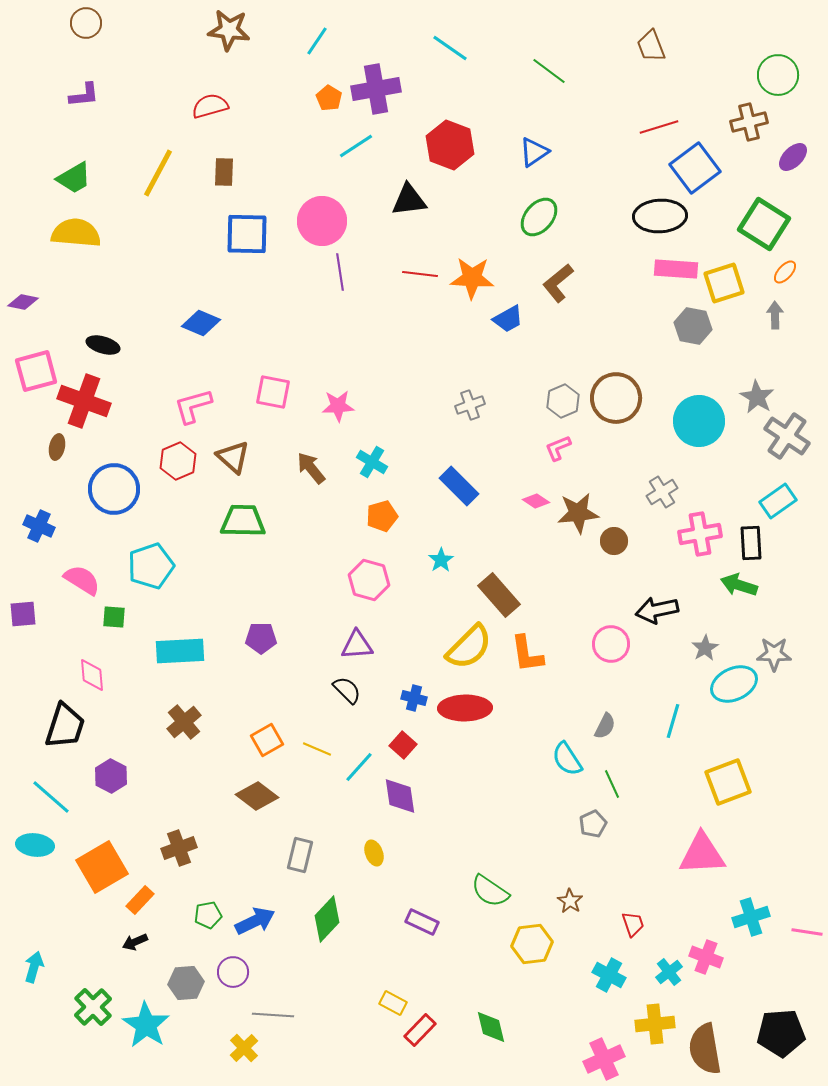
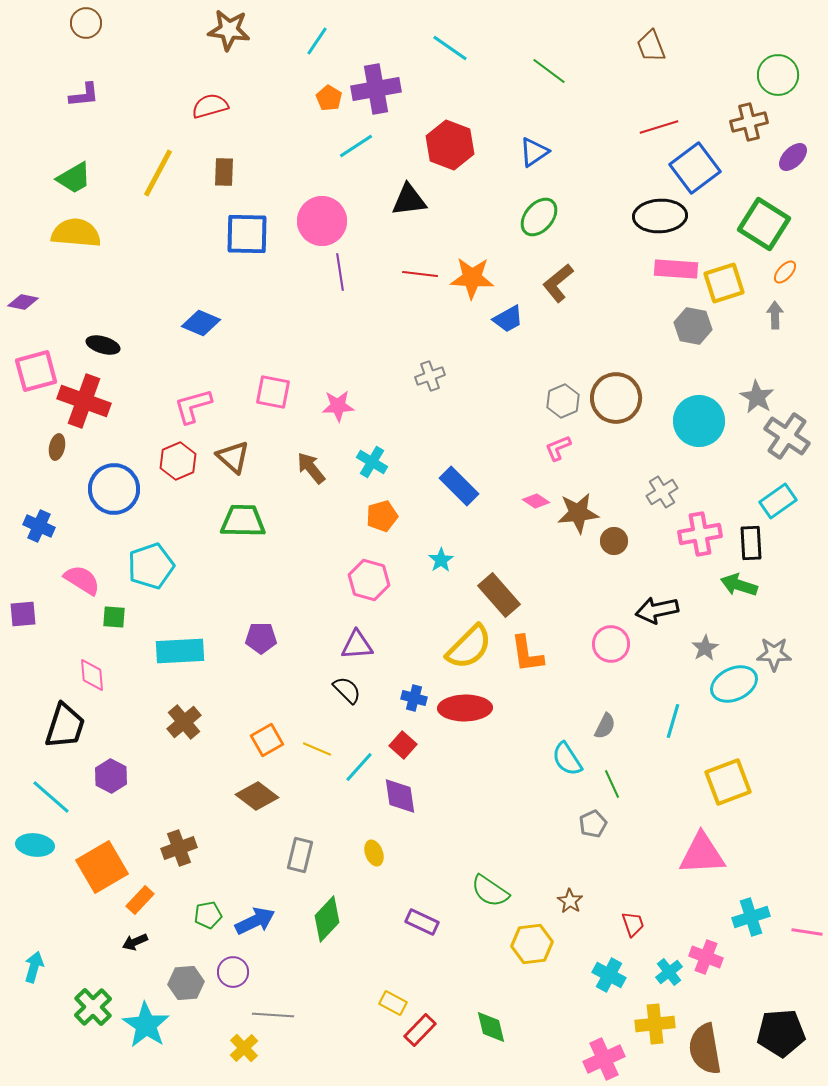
gray cross at (470, 405): moved 40 px left, 29 px up
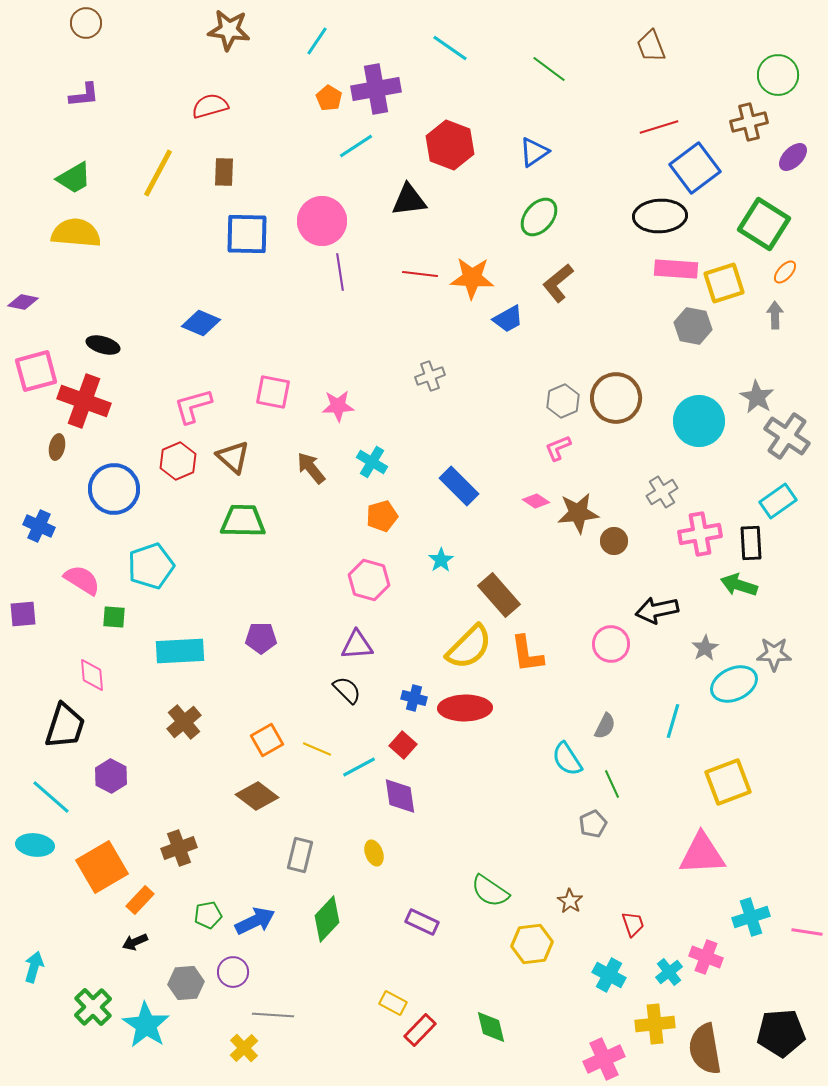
green line at (549, 71): moved 2 px up
cyan line at (359, 767): rotated 20 degrees clockwise
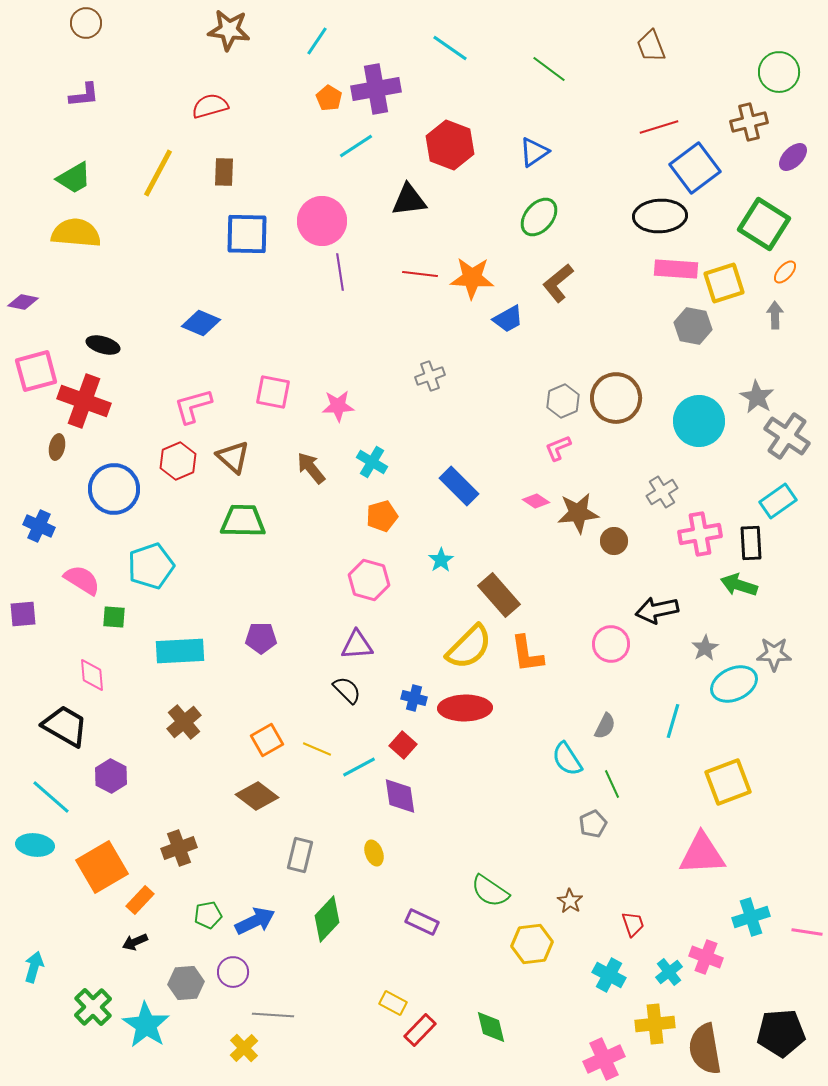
green circle at (778, 75): moved 1 px right, 3 px up
black trapezoid at (65, 726): rotated 78 degrees counterclockwise
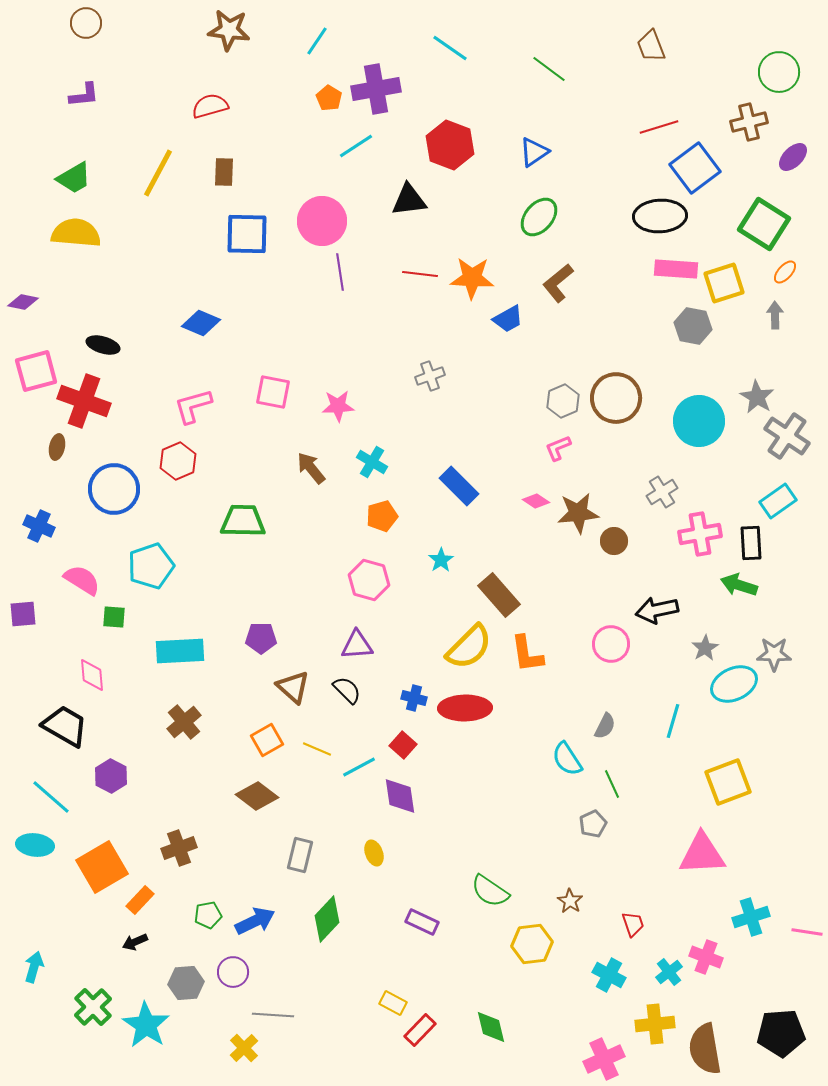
brown triangle at (233, 457): moved 60 px right, 230 px down
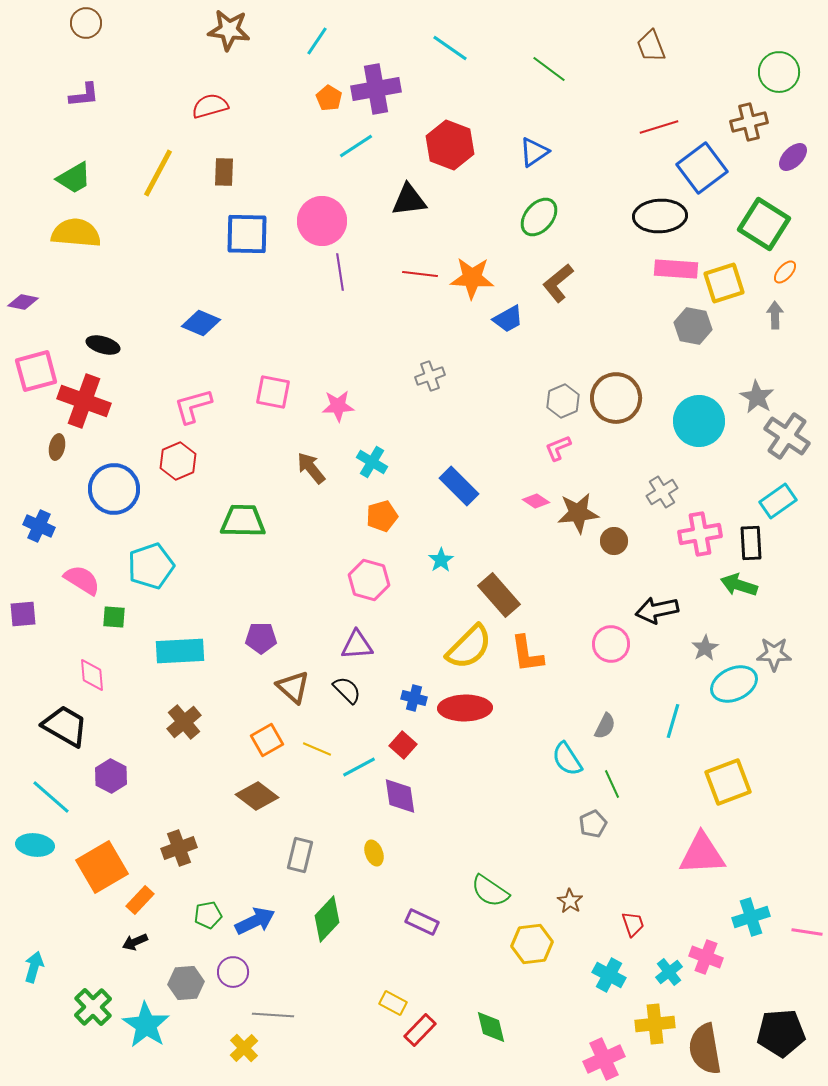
blue square at (695, 168): moved 7 px right
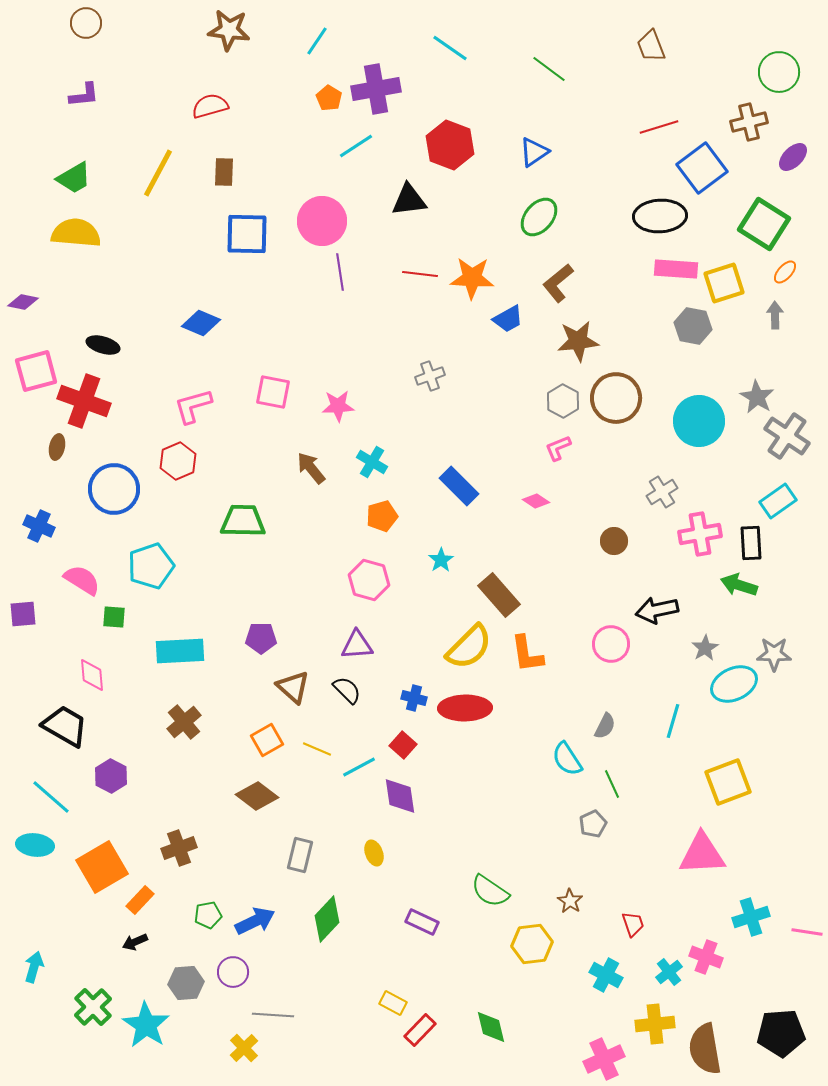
gray hexagon at (563, 401): rotated 8 degrees counterclockwise
brown star at (578, 513): moved 172 px up
cyan cross at (609, 975): moved 3 px left
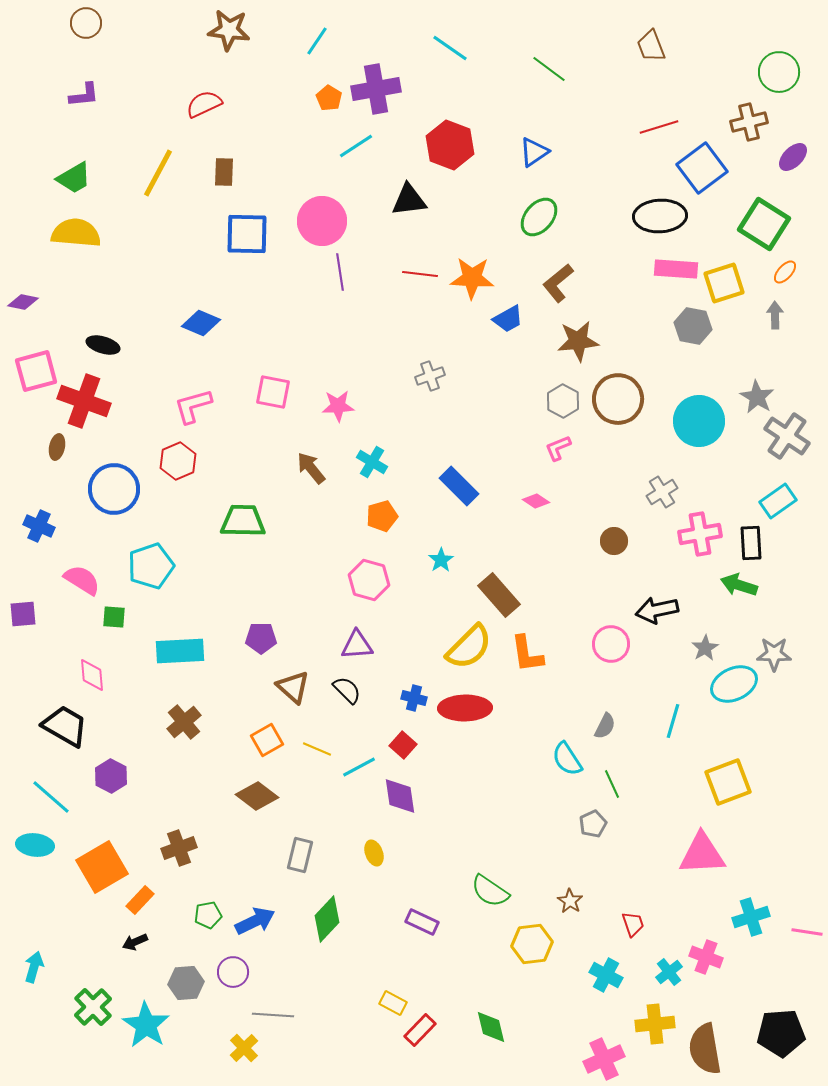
red semicircle at (210, 106): moved 6 px left, 2 px up; rotated 9 degrees counterclockwise
brown circle at (616, 398): moved 2 px right, 1 px down
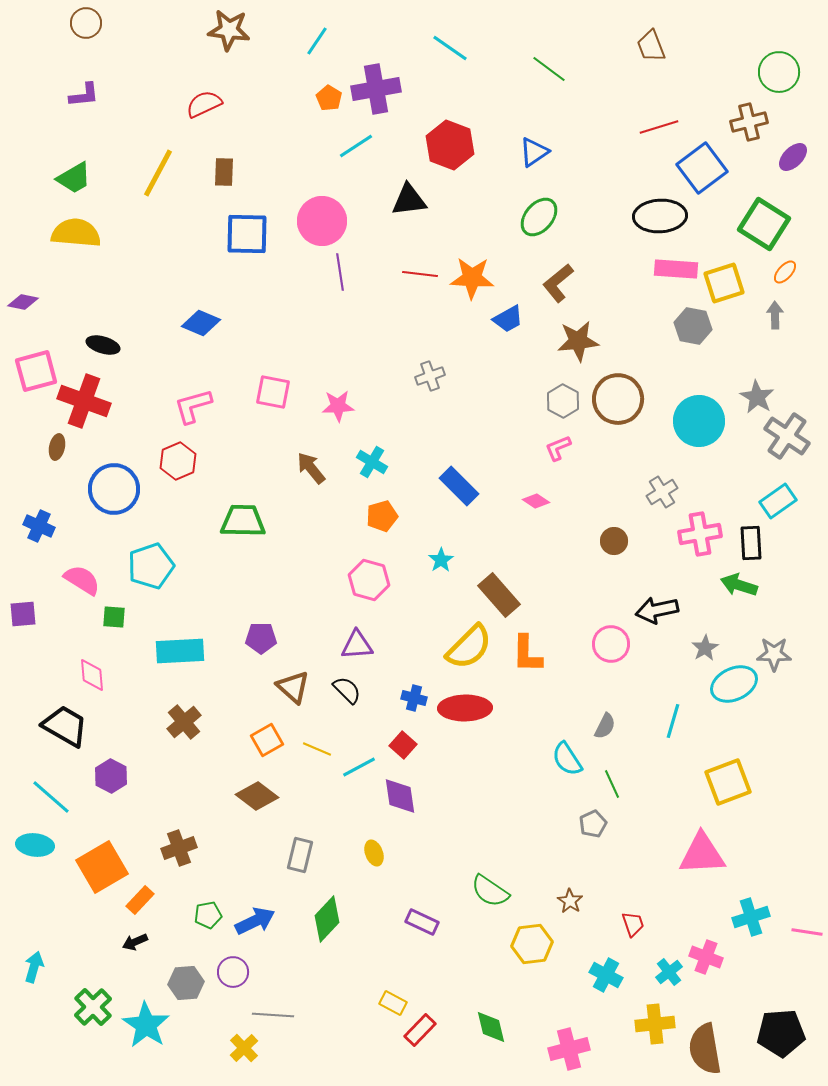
orange L-shape at (527, 654): rotated 9 degrees clockwise
pink cross at (604, 1059): moved 35 px left, 10 px up; rotated 9 degrees clockwise
